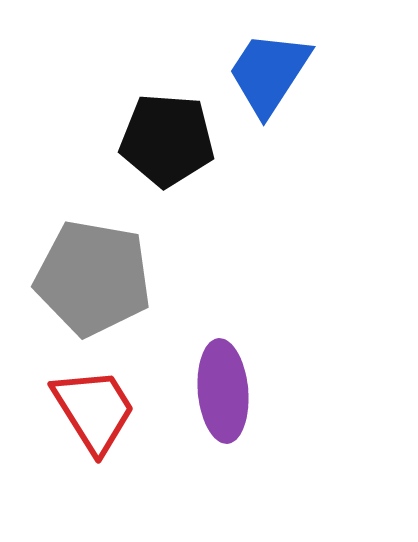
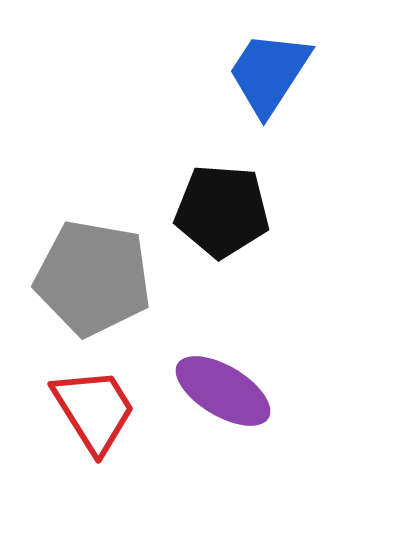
black pentagon: moved 55 px right, 71 px down
purple ellipse: rotated 54 degrees counterclockwise
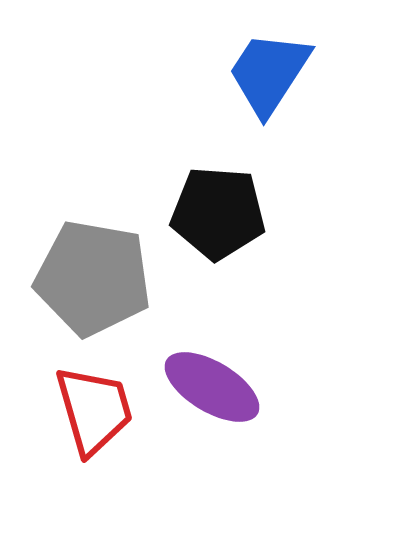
black pentagon: moved 4 px left, 2 px down
purple ellipse: moved 11 px left, 4 px up
red trapezoid: rotated 16 degrees clockwise
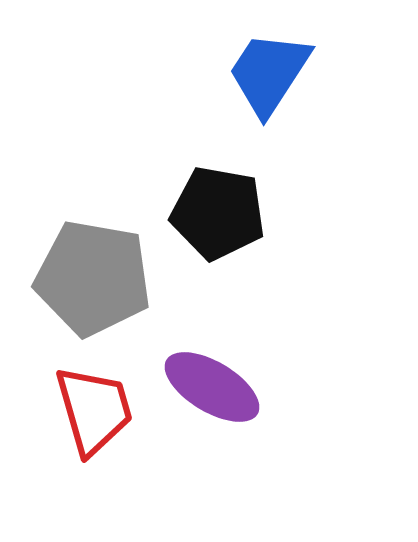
black pentagon: rotated 6 degrees clockwise
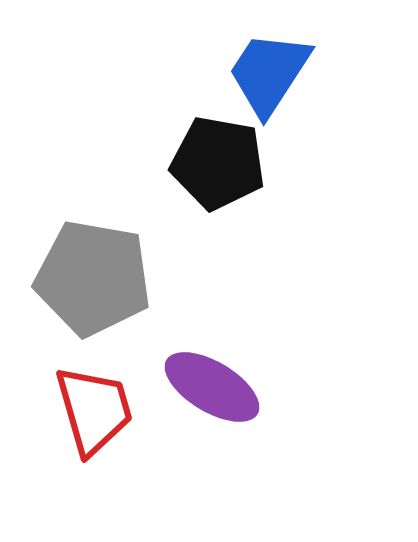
black pentagon: moved 50 px up
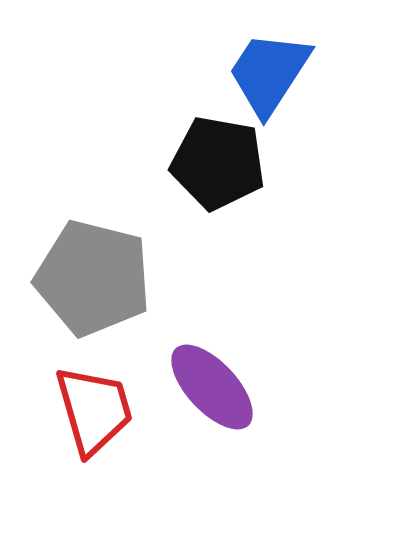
gray pentagon: rotated 4 degrees clockwise
purple ellipse: rotated 16 degrees clockwise
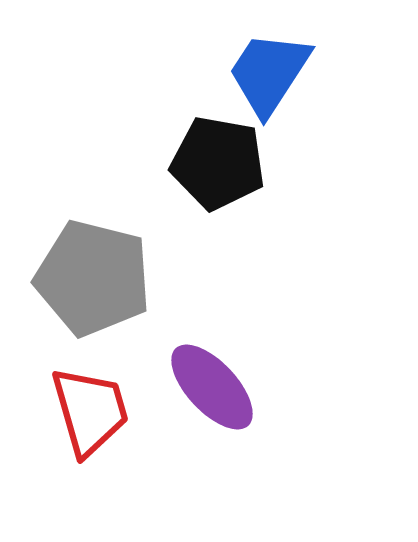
red trapezoid: moved 4 px left, 1 px down
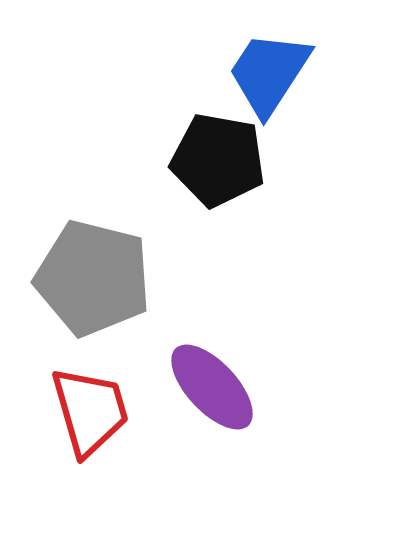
black pentagon: moved 3 px up
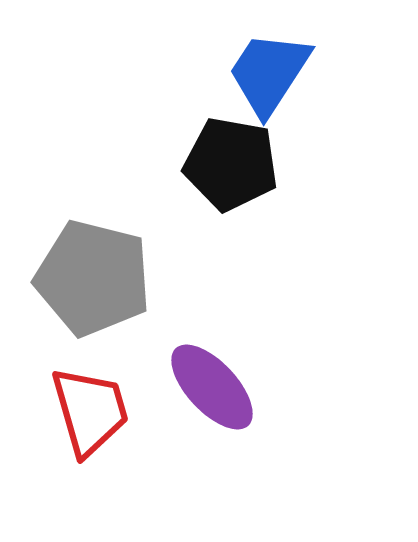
black pentagon: moved 13 px right, 4 px down
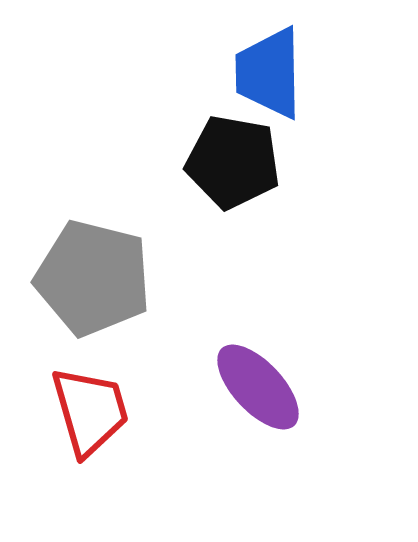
blue trapezoid: rotated 34 degrees counterclockwise
black pentagon: moved 2 px right, 2 px up
purple ellipse: moved 46 px right
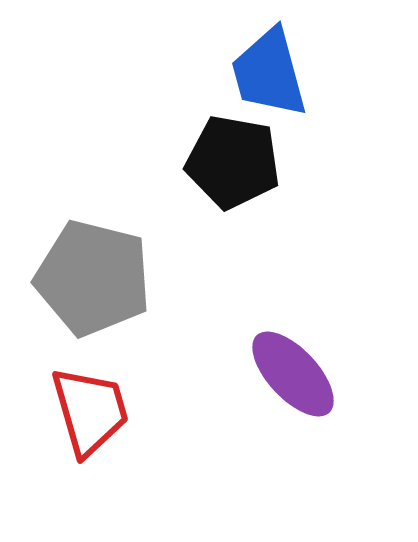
blue trapezoid: rotated 14 degrees counterclockwise
purple ellipse: moved 35 px right, 13 px up
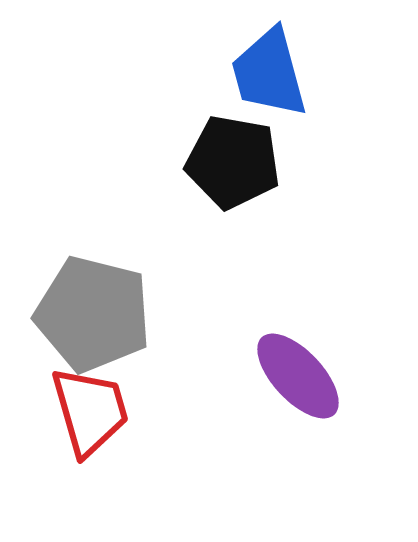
gray pentagon: moved 36 px down
purple ellipse: moved 5 px right, 2 px down
